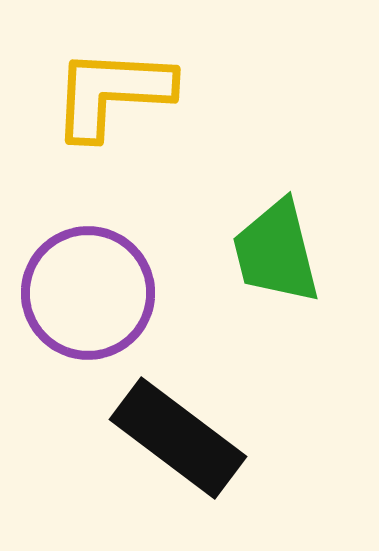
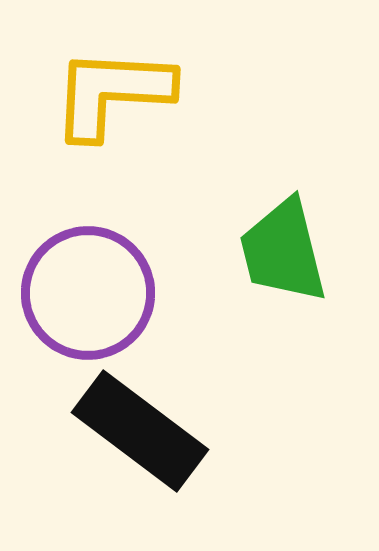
green trapezoid: moved 7 px right, 1 px up
black rectangle: moved 38 px left, 7 px up
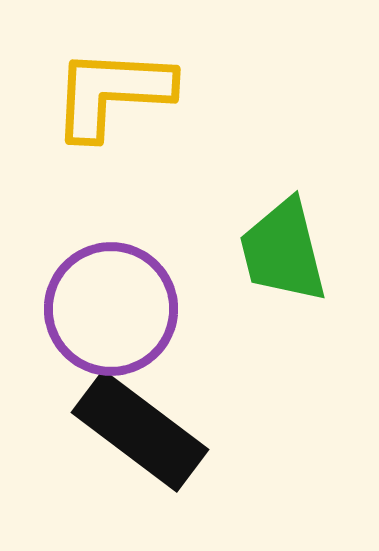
purple circle: moved 23 px right, 16 px down
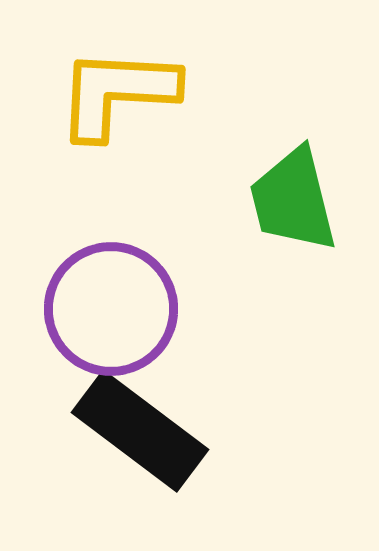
yellow L-shape: moved 5 px right
green trapezoid: moved 10 px right, 51 px up
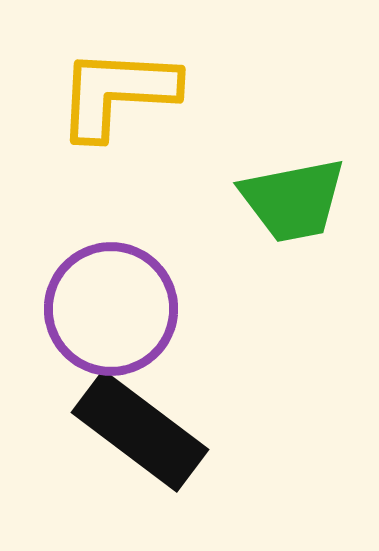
green trapezoid: rotated 87 degrees counterclockwise
